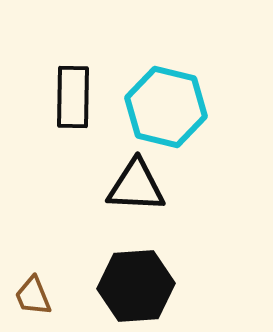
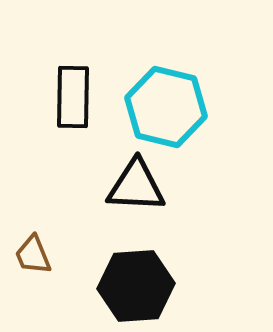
brown trapezoid: moved 41 px up
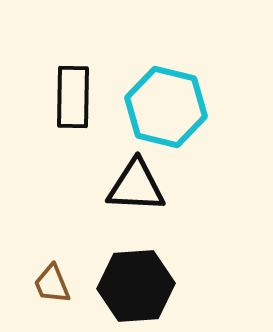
brown trapezoid: moved 19 px right, 29 px down
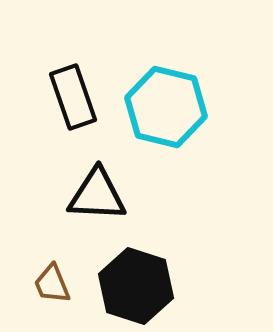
black rectangle: rotated 20 degrees counterclockwise
black triangle: moved 39 px left, 9 px down
black hexagon: rotated 22 degrees clockwise
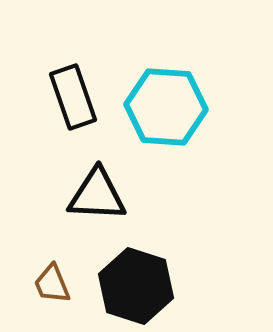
cyan hexagon: rotated 10 degrees counterclockwise
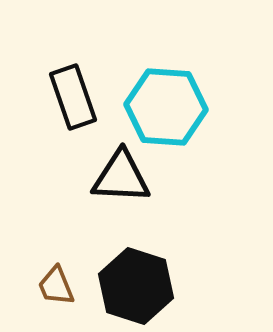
black triangle: moved 24 px right, 18 px up
brown trapezoid: moved 4 px right, 2 px down
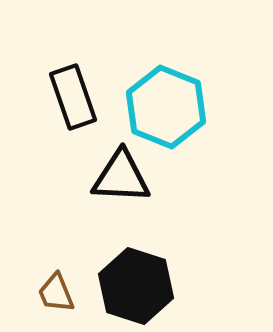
cyan hexagon: rotated 18 degrees clockwise
brown trapezoid: moved 7 px down
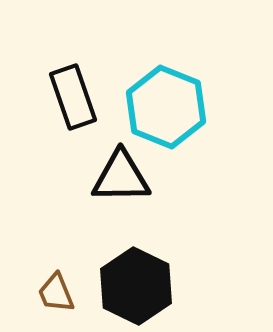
black triangle: rotated 4 degrees counterclockwise
black hexagon: rotated 8 degrees clockwise
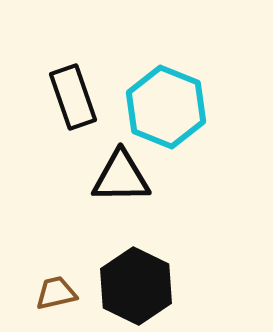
brown trapezoid: rotated 99 degrees clockwise
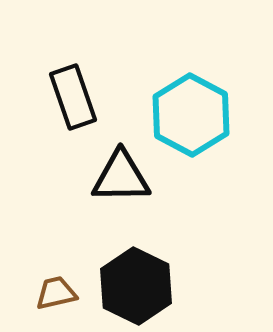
cyan hexagon: moved 25 px right, 8 px down; rotated 6 degrees clockwise
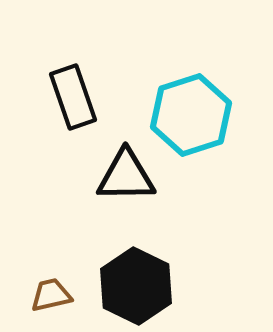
cyan hexagon: rotated 14 degrees clockwise
black triangle: moved 5 px right, 1 px up
brown trapezoid: moved 5 px left, 2 px down
